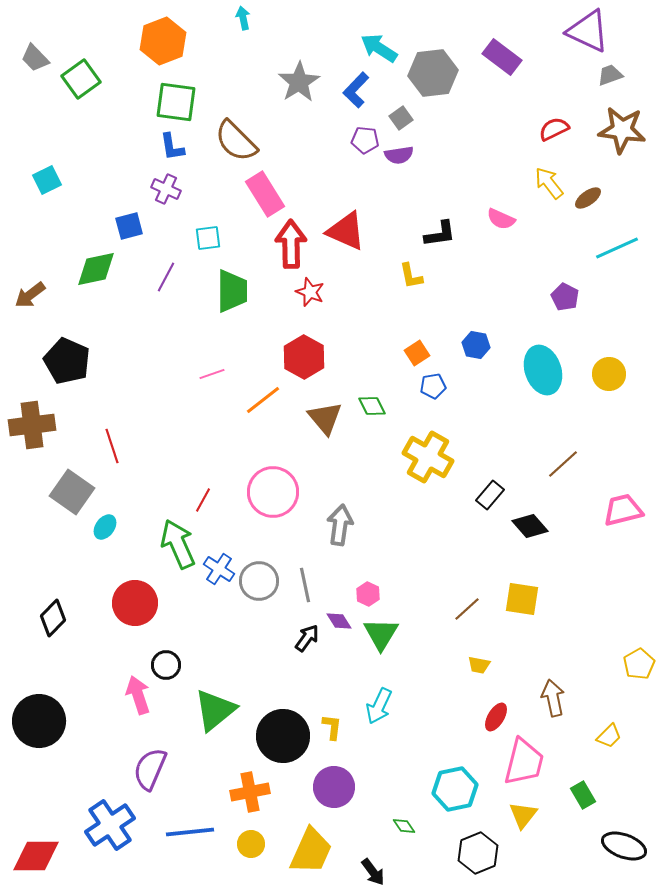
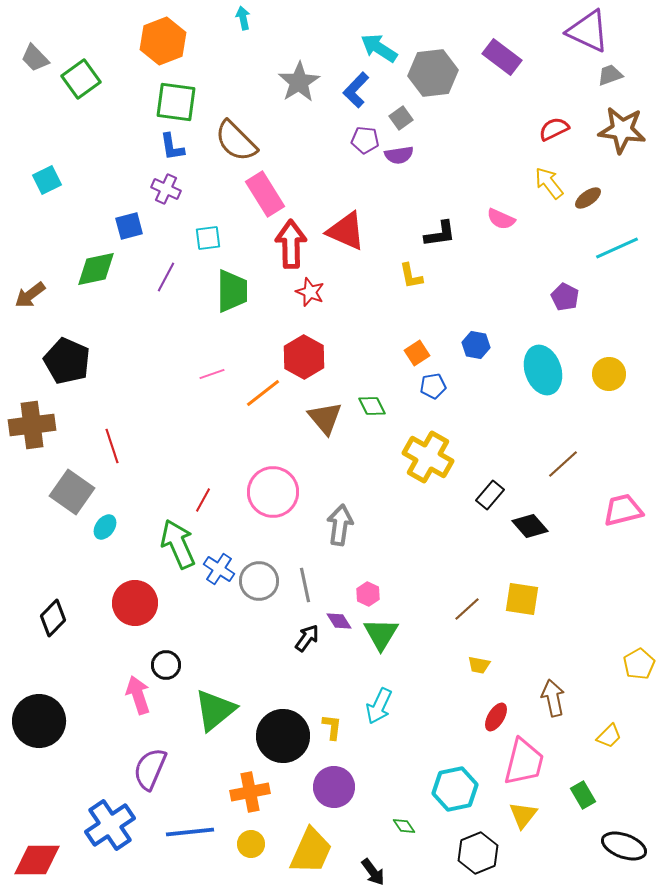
orange line at (263, 400): moved 7 px up
red diamond at (36, 856): moved 1 px right, 4 px down
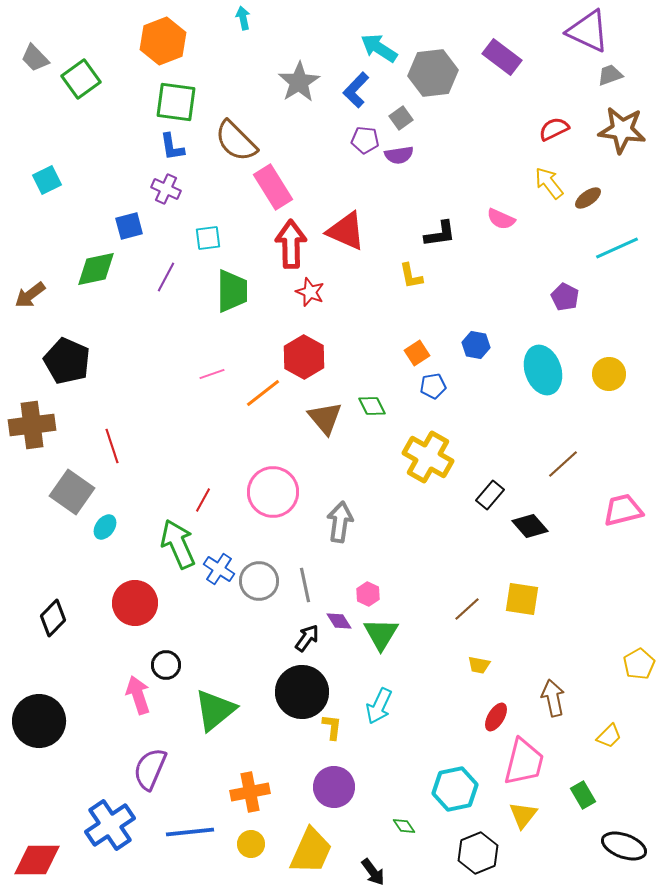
pink rectangle at (265, 194): moved 8 px right, 7 px up
gray arrow at (340, 525): moved 3 px up
black circle at (283, 736): moved 19 px right, 44 px up
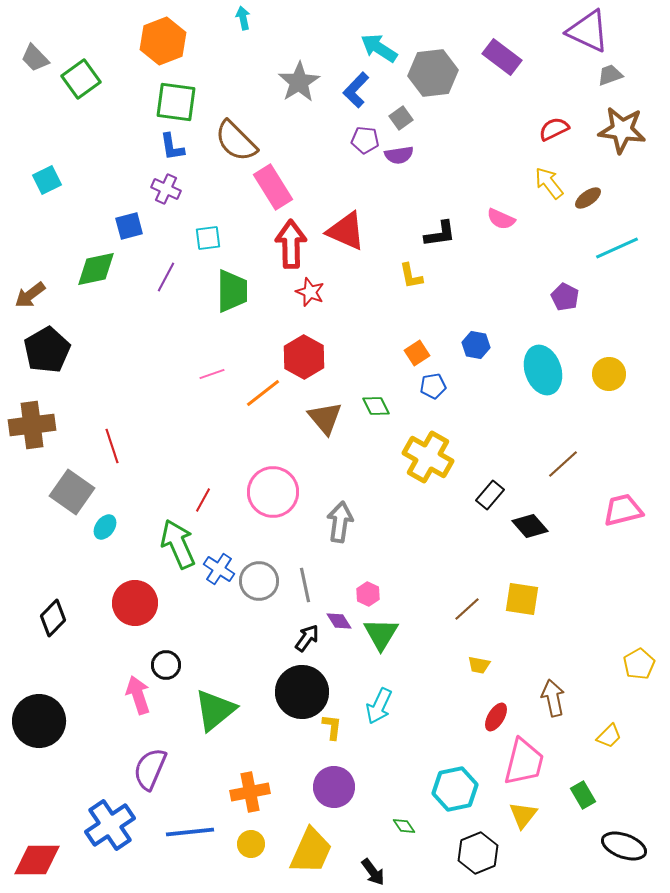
black pentagon at (67, 361): moved 20 px left, 11 px up; rotated 18 degrees clockwise
green diamond at (372, 406): moved 4 px right
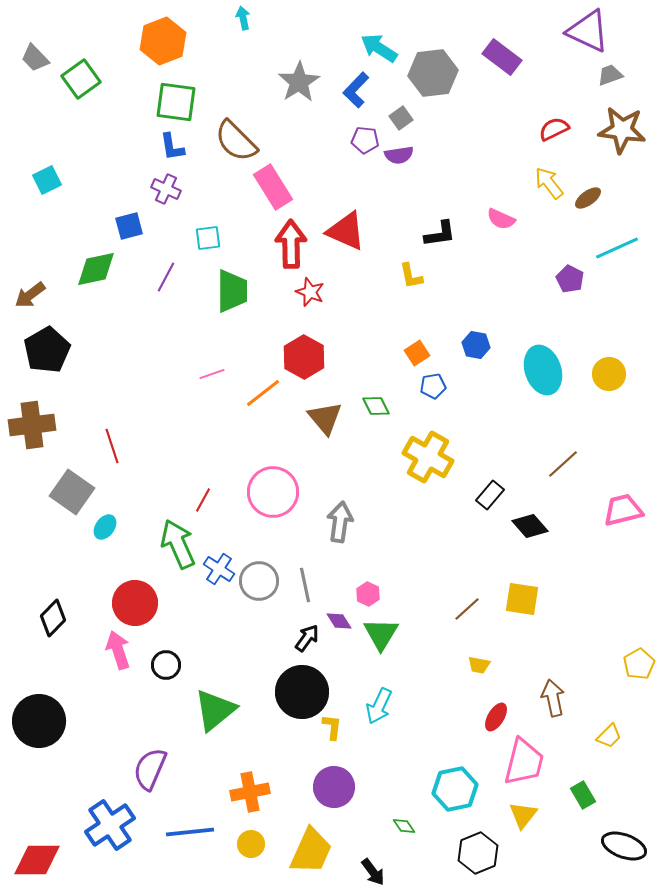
purple pentagon at (565, 297): moved 5 px right, 18 px up
pink arrow at (138, 695): moved 20 px left, 45 px up
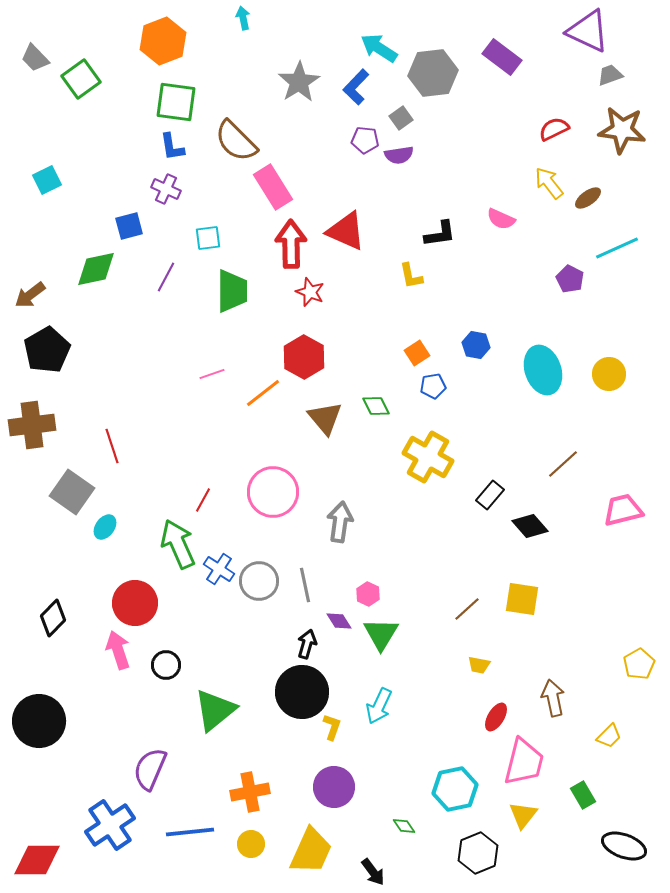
blue L-shape at (356, 90): moved 3 px up
black arrow at (307, 638): moved 6 px down; rotated 20 degrees counterclockwise
yellow L-shape at (332, 727): rotated 12 degrees clockwise
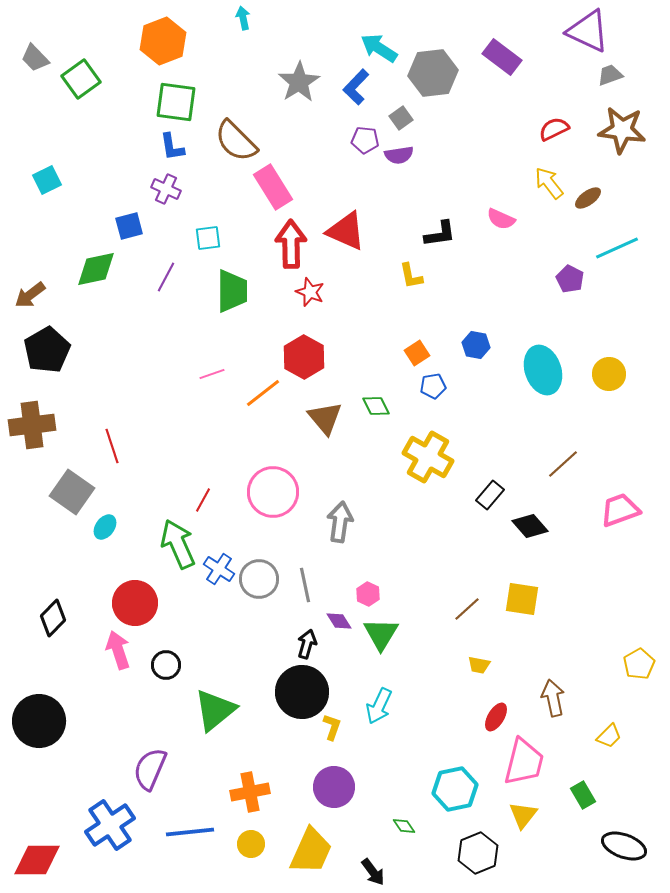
pink trapezoid at (623, 510): moved 3 px left; rotated 6 degrees counterclockwise
gray circle at (259, 581): moved 2 px up
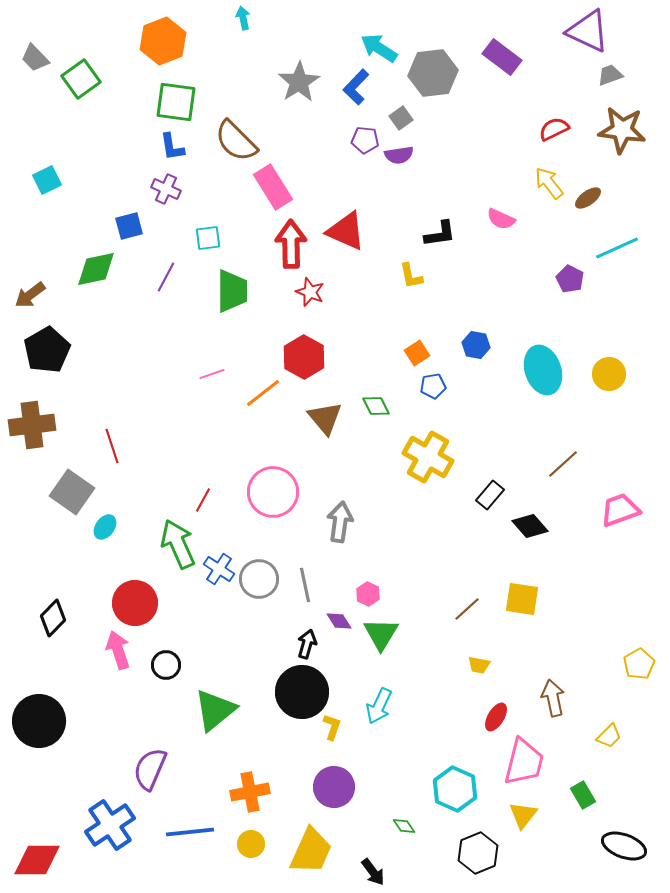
cyan hexagon at (455, 789): rotated 24 degrees counterclockwise
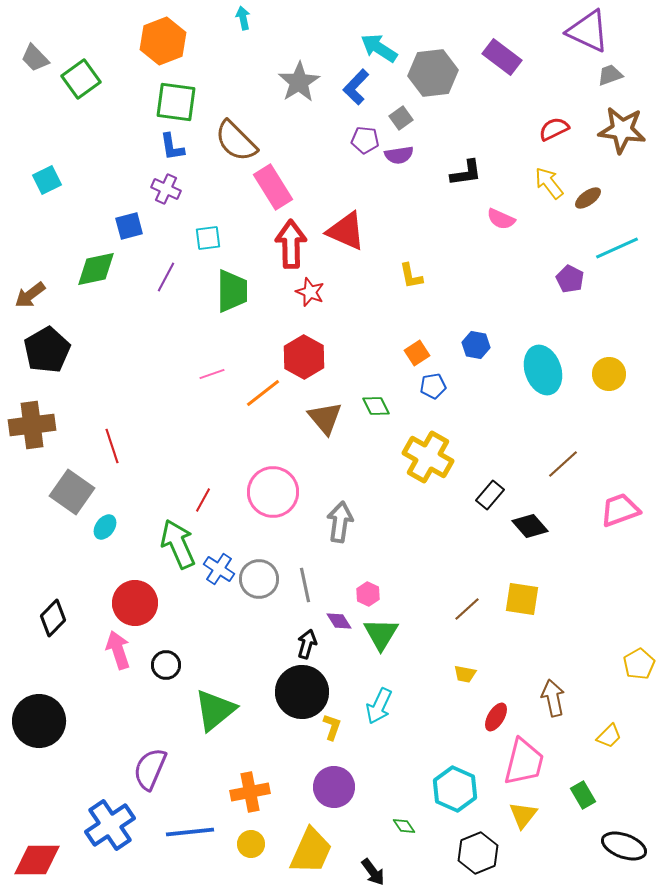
black L-shape at (440, 234): moved 26 px right, 61 px up
yellow trapezoid at (479, 665): moved 14 px left, 9 px down
